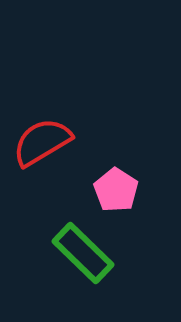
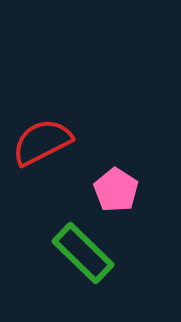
red semicircle: rotated 4 degrees clockwise
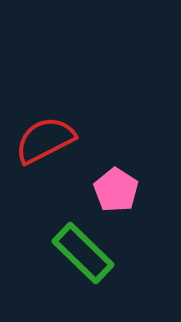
red semicircle: moved 3 px right, 2 px up
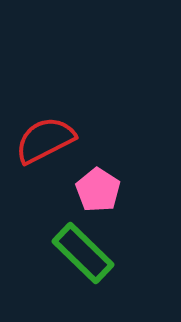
pink pentagon: moved 18 px left
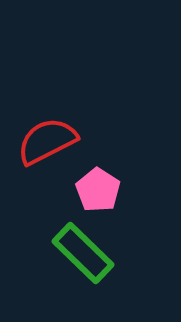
red semicircle: moved 2 px right, 1 px down
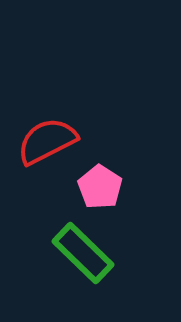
pink pentagon: moved 2 px right, 3 px up
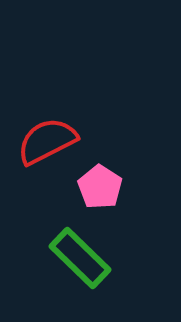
green rectangle: moved 3 px left, 5 px down
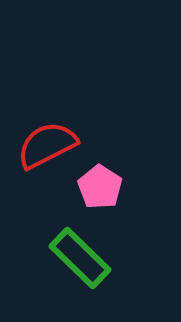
red semicircle: moved 4 px down
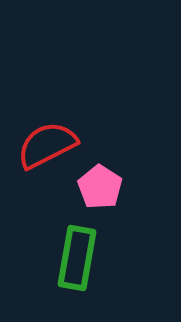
green rectangle: moved 3 px left; rotated 56 degrees clockwise
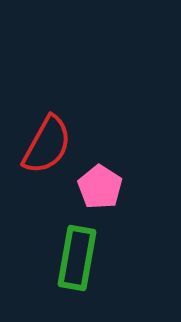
red semicircle: rotated 146 degrees clockwise
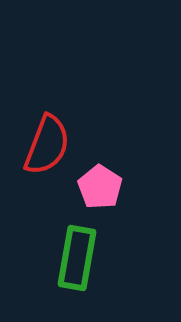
red semicircle: rotated 8 degrees counterclockwise
